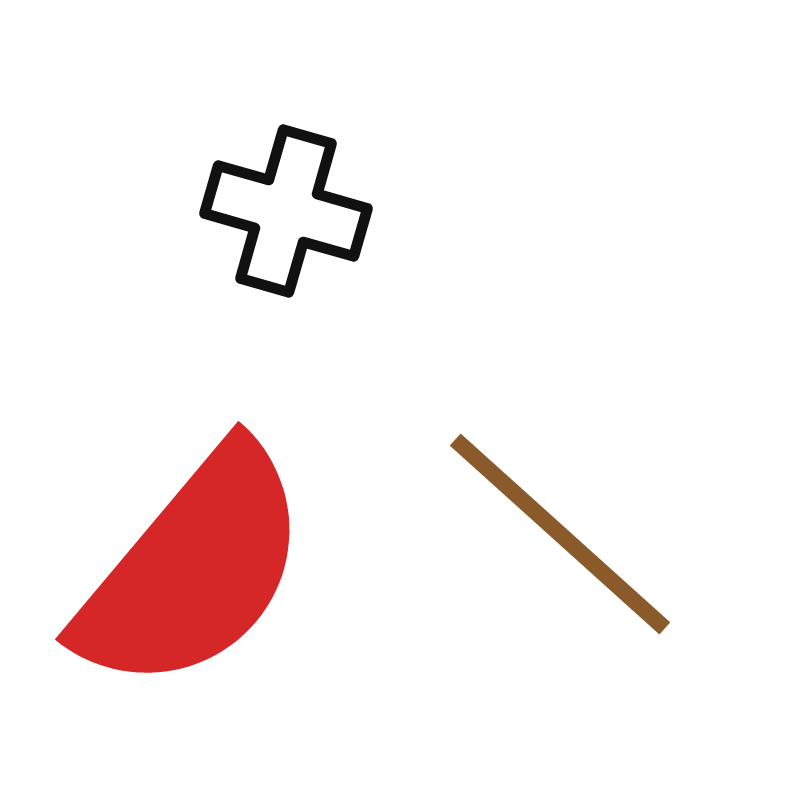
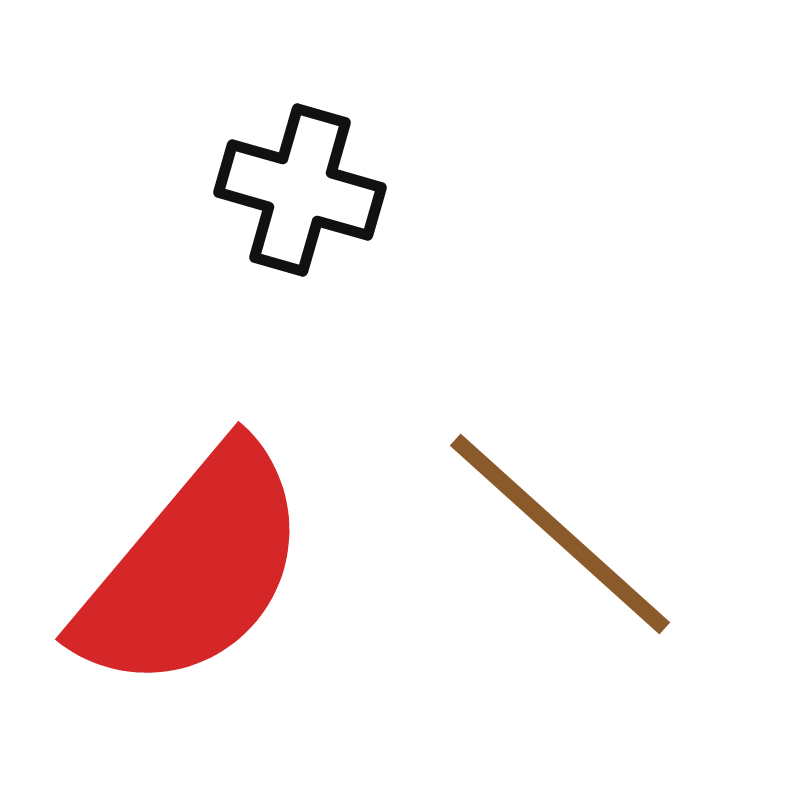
black cross: moved 14 px right, 21 px up
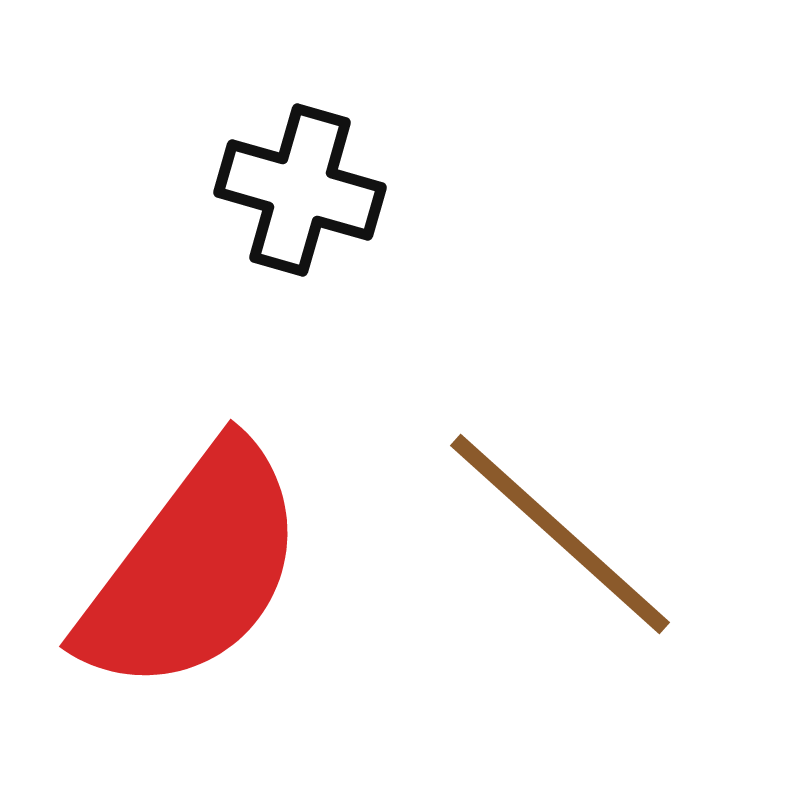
red semicircle: rotated 3 degrees counterclockwise
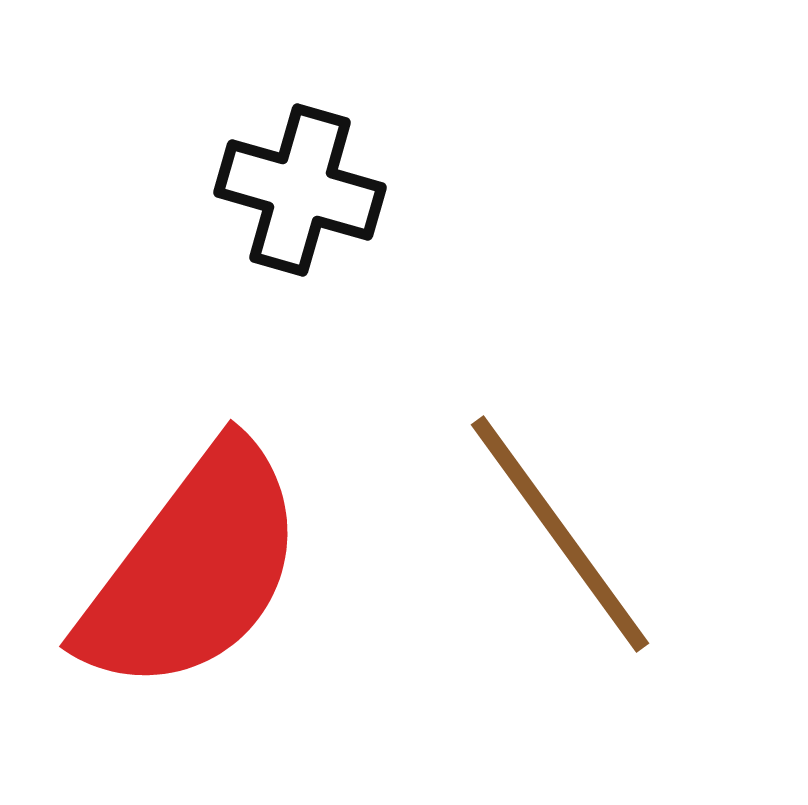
brown line: rotated 12 degrees clockwise
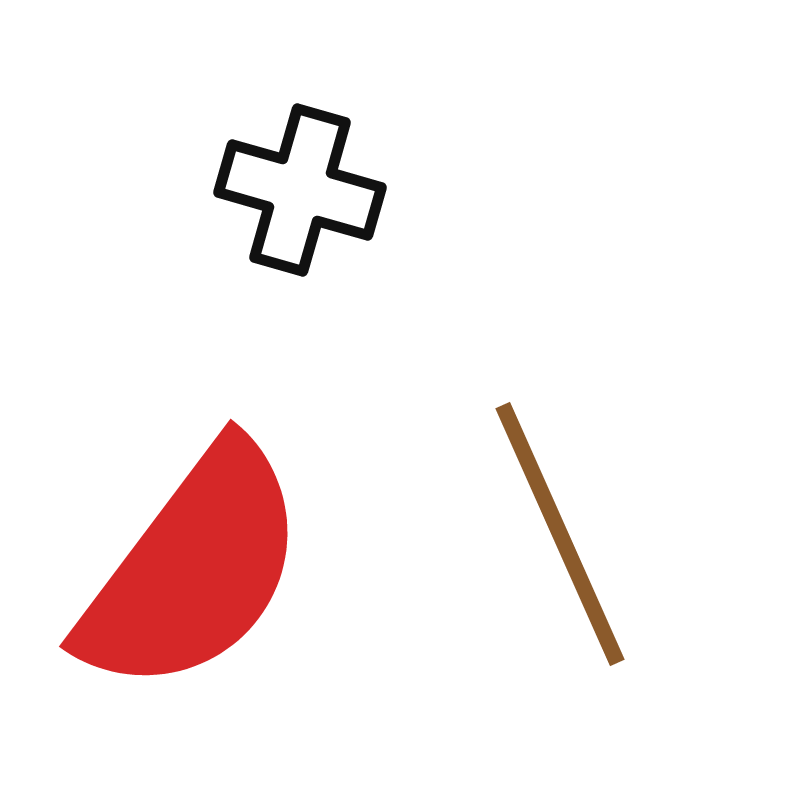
brown line: rotated 12 degrees clockwise
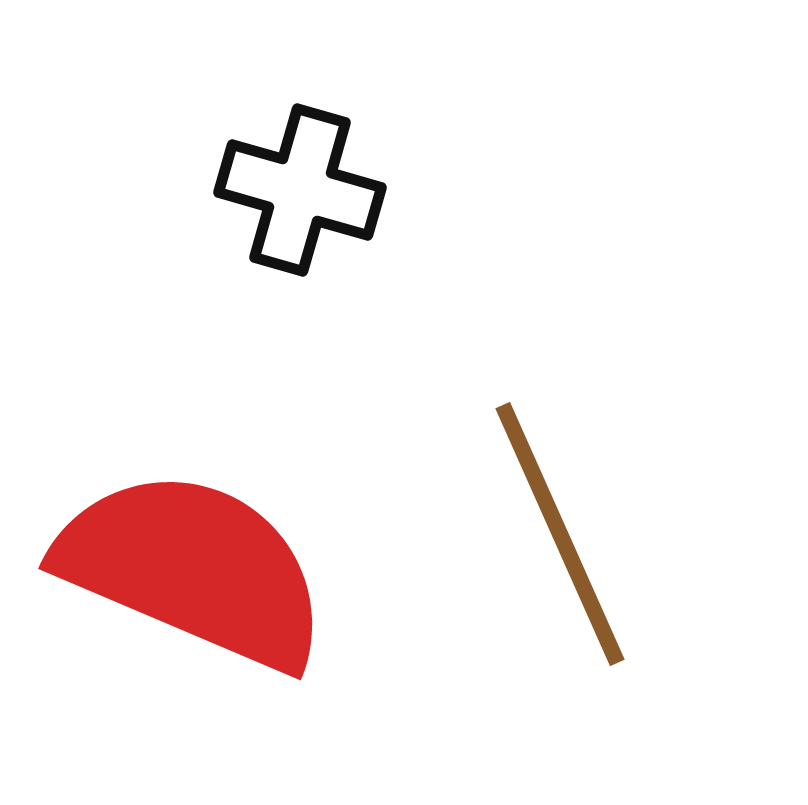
red semicircle: rotated 104 degrees counterclockwise
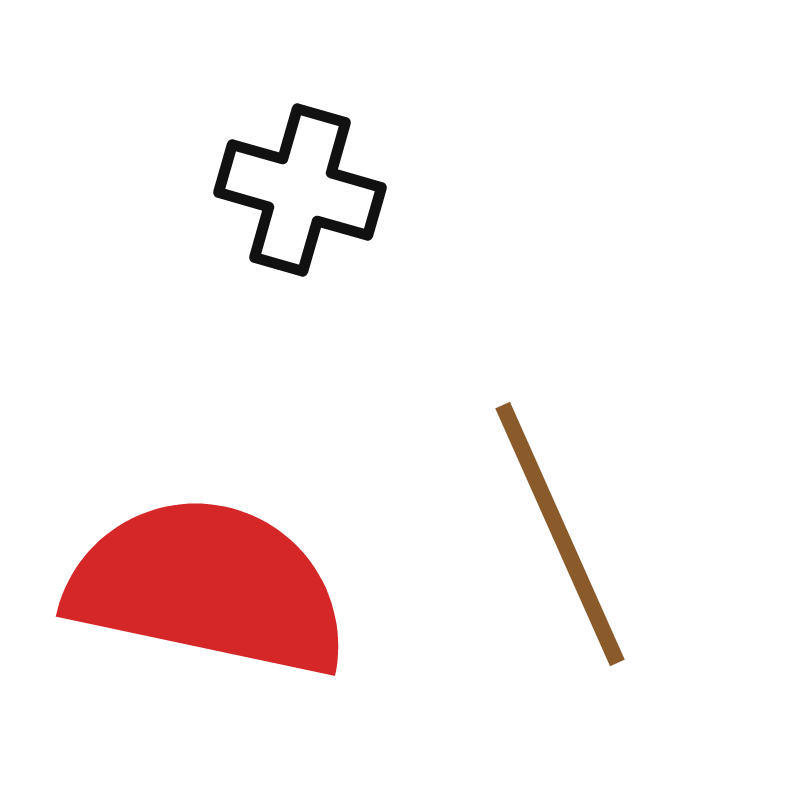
red semicircle: moved 15 px right, 18 px down; rotated 11 degrees counterclockwise
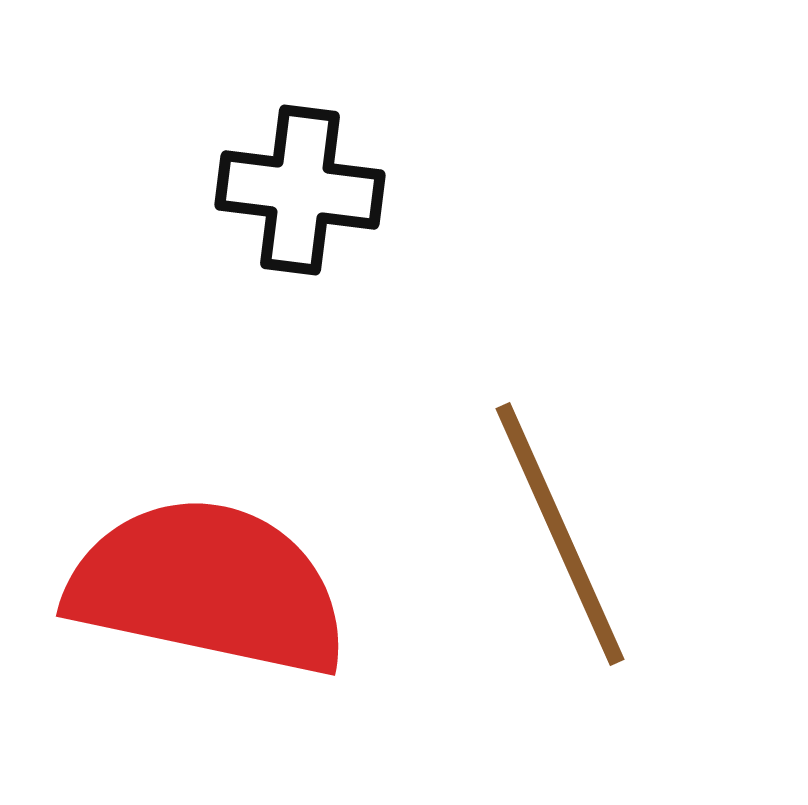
black cross: rotated 9 degrees counterclockwise
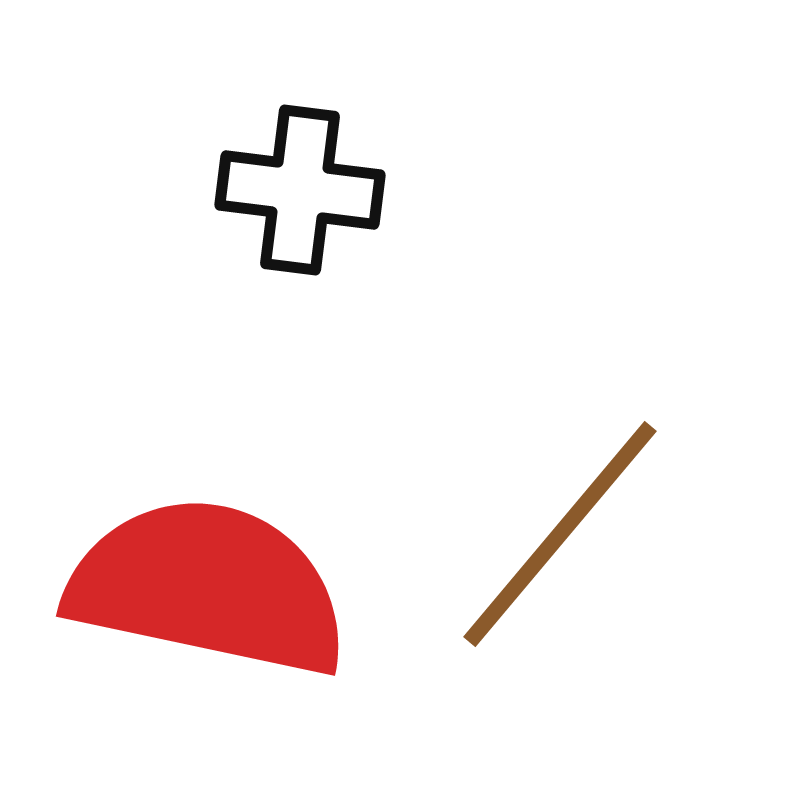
brown line: rotated 64 degrees clockwise
